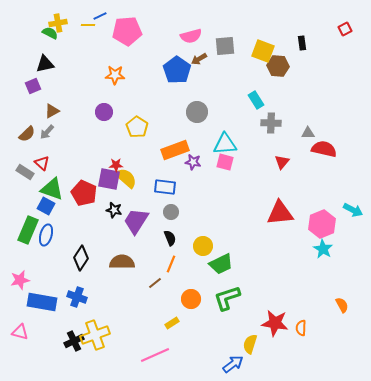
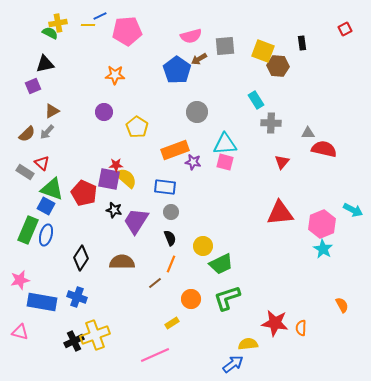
yellow semicircle at (250, 344): moved 2 px left; rotated 66 degrees clockwise
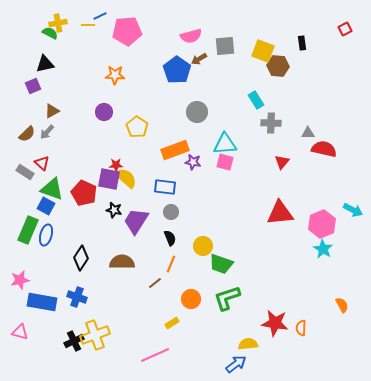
green trapezoid at (221, 264): rotated 45 degrees clockwise
blue arrow at (233, 364): moved 3 px right
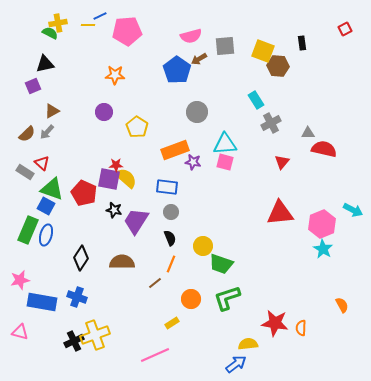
gray cross at (271, 123): rotated 30 degrees counterclockwise
blue rectangle at (165, 187): moved 2 px right
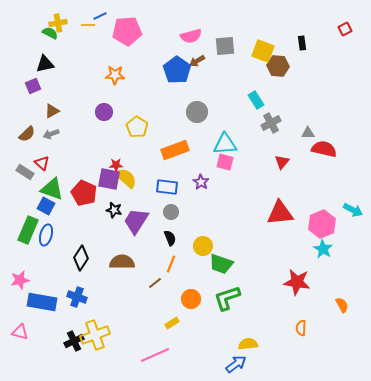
brown arrow at (199, 59): moved 2 px left, 2 px down
gray arrow at (47, 132): moved 4 px right, 2 px down; rotated 28 degrees clockwise
purple star at (193, 162): moved 8 px right, 20 px down; rotated 21 degrees clockwise
red star at (275, 323): moved 22 px right, 41 px up
